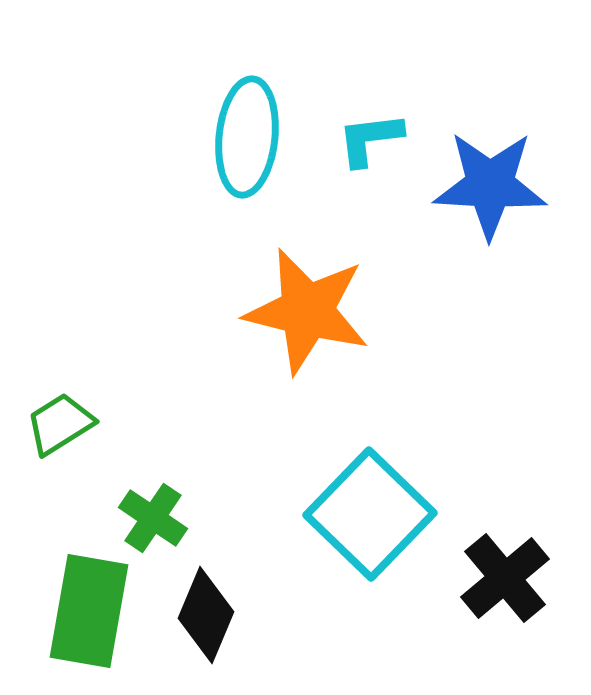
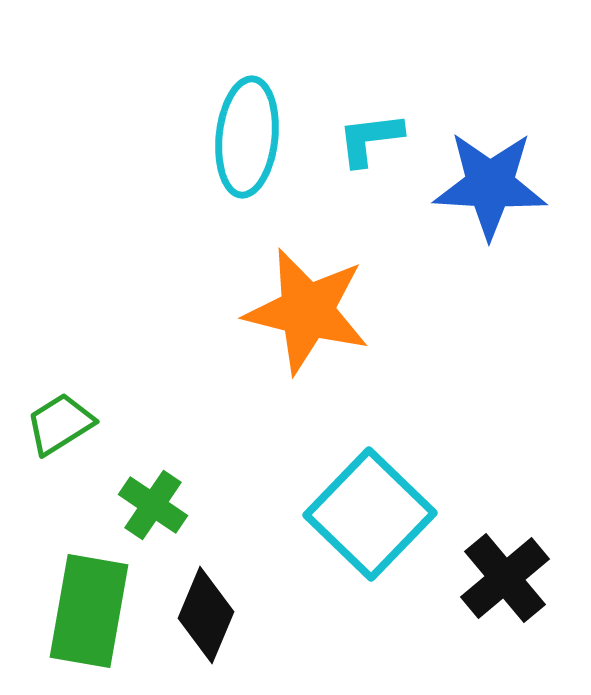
green cross: moved 13 px up
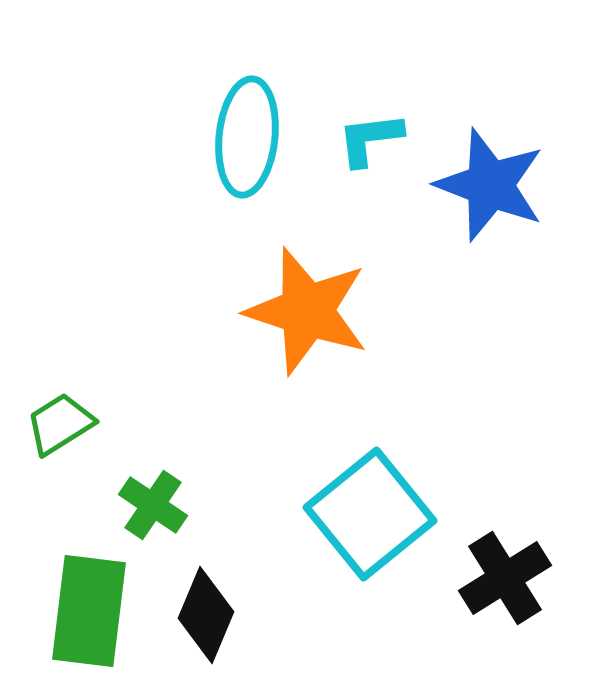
blue star: rotated 18 degrees clockwise
orange star: rotated 4 degrees clockwise
cyan square: rotated 7 degrees clockwise
black cross: rotated 8 degrees clockwise
green rectangle: rotated 3 degrees counterclockwise
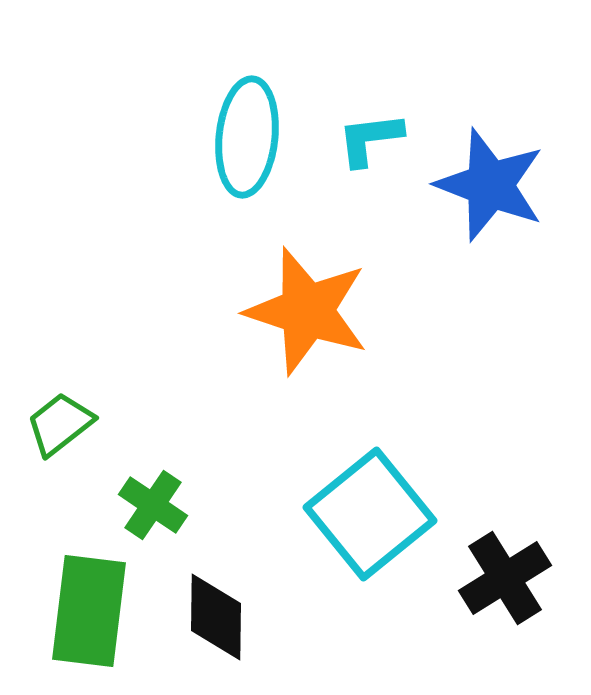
green trapezoid: rotated 6 degrees counterclockwise
black diamond: moved 10 px right, 2 px down; rotated 22 degrees counterclockwise
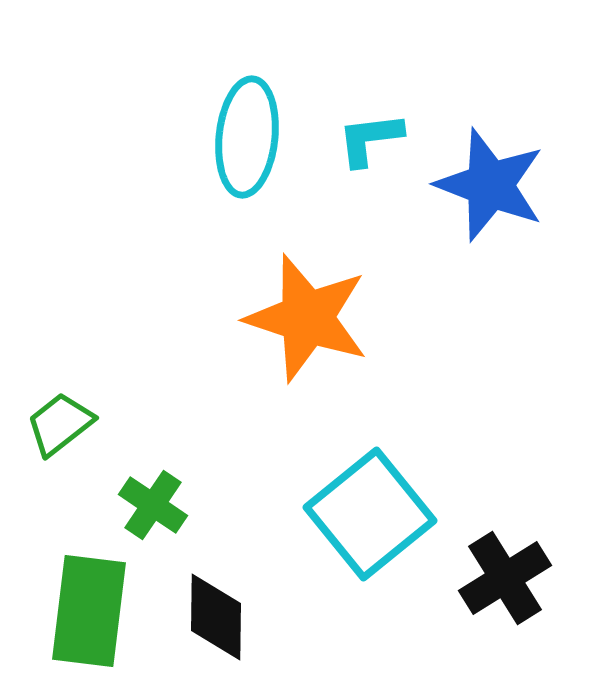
orange star: moved 7 px down
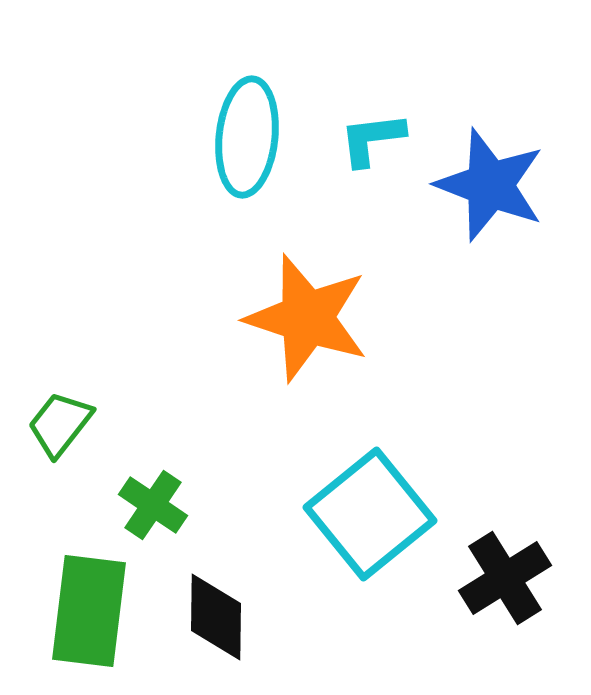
cyan L-shape: moved 2 px right
green trapezoid: rotated 14 degrees counterclockwise
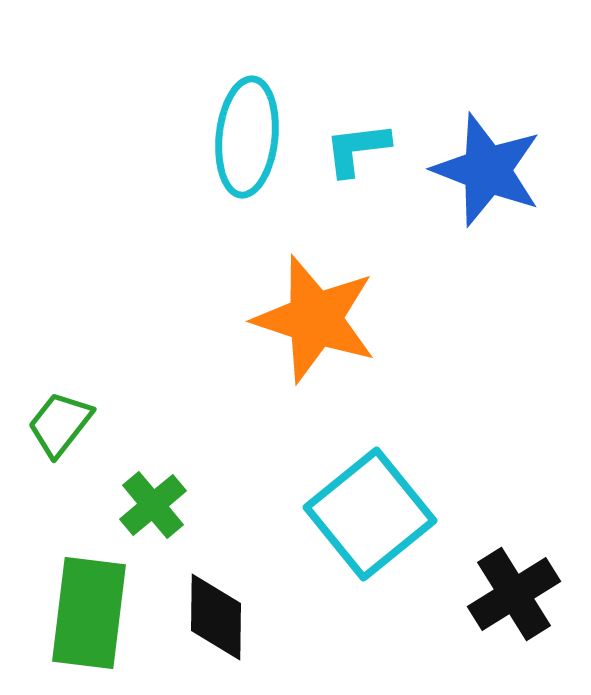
cyan L-shape: moved 15 px left, 10 px down
blue star: moved 3 px left, 15 px up
orange star: moved 8 px right, 1 px down
green cross: rotated 16 degrees clockwise
black cross: moved 9 px right, 16 px down
green rectangle: moved 2 px down
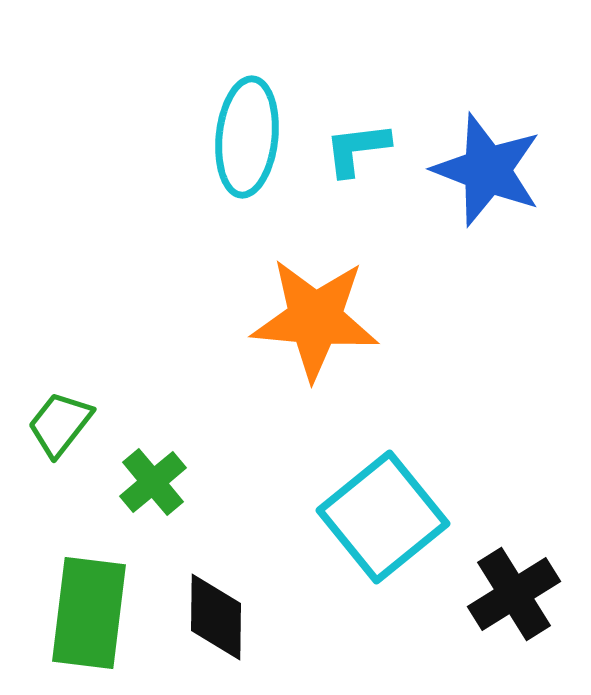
orange star: rotated 13 degrees counterclockwise
green cross: moved 23 px up
cyan square: moved 13 px right, 3 px down
